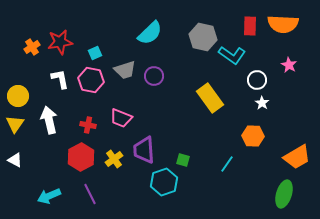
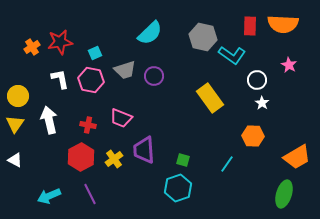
cyan hexagon: moved 14 px right, 6 px down
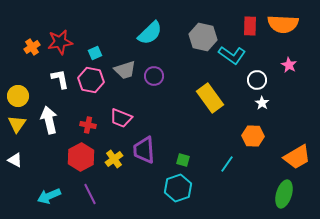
yellow triangle: moved 2 px right
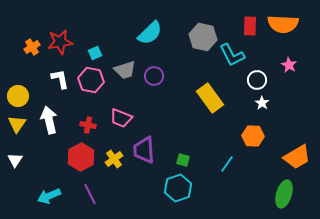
cyan L-shape: rotated 28 degrees clockwise
white triangle: rotated 35 degrees clockwise
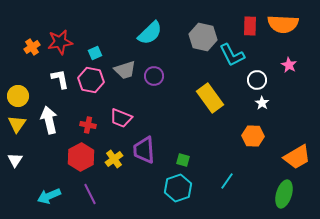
cyan line: moved 17 px down
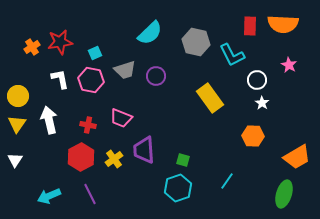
gray hexagon: moved 7 px left, 5 px down
purple circle: moved 2 px right
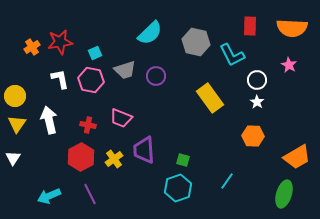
orange semicircle: moved 9 px right, 4 px down
yellow circle: moved 3 px left
white star: moved 5 px left, 1 px up
white triangle: moved 2 px left, 2 px up
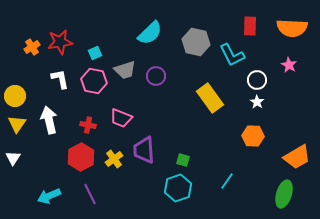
pink hexagon: moved 3 px right, 1 px down
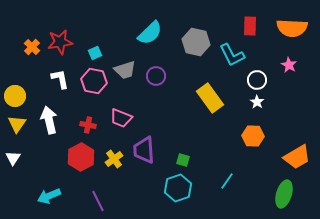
orange cross: rotated 14 degrees counterclockwise
purple line: moved 8 px right, 7 px down
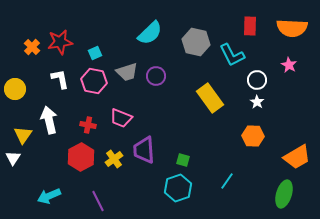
gray trapezoid: moved 2 px right, 2 px down
yellow circle: moved 7 px up
yellow triangle: moved 6 px right, 11 px down
